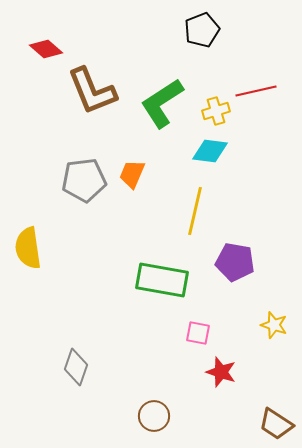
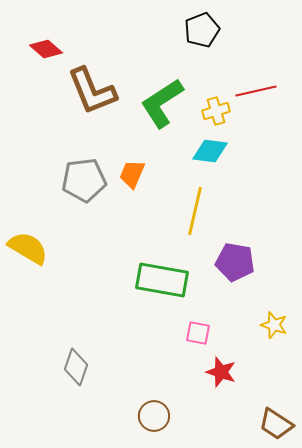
yellow semicircle: rotated 129 degrees clockwise
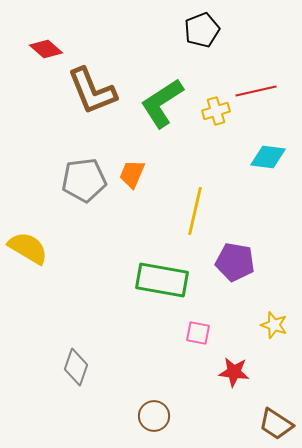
cyan diamond: moved 58 px right, 6 px down
red star: moved 13 px right; rotated 12 degrees counterclockwise
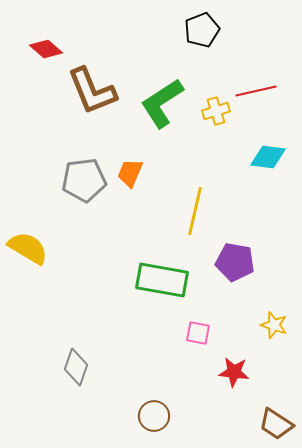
orange trapezoid: moved 2 px left, 1 px up
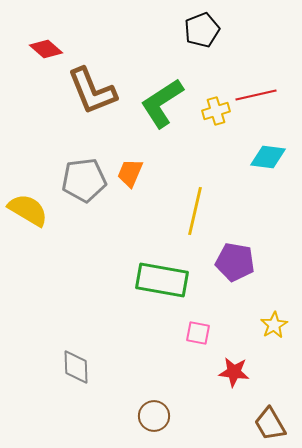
red line: moved 4 px down
yellow semicircle: moved 38 px up
yellow star: rotated 24 degrees clockwise
gray diamond: rotated 21 degrees counterclockwise
brown trapezoid: moved 6 px left; rotated 27 degrees clockwise
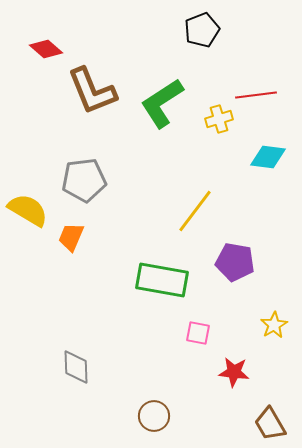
red line: rotated 6 degrees clockwise
yellow cross: moved 3 px right, 8 px down
orange trapezoid: moved 59 px left, 64 px down
yellow line: rotated 24 degrees clockwise
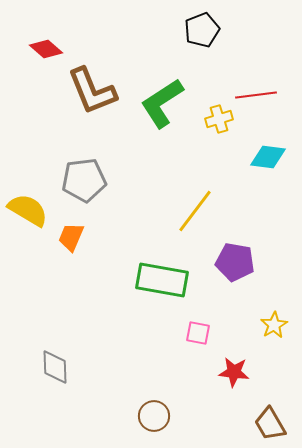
gray diamond: moved 21 px left
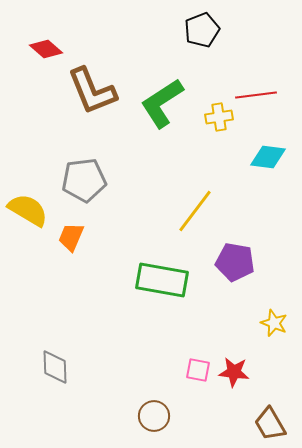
yellow cross: moved 2 px up; rotated 8 degrees clockwise
yellow star: moved 2 px up; rotated 20 degrees counterclockwise
pink square: moved 37 px down
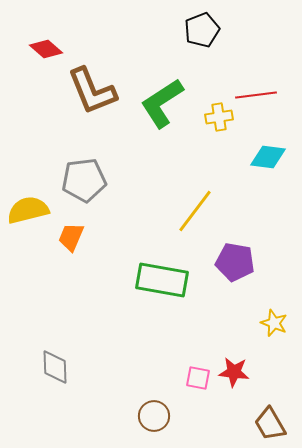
yellow semicircle: rotated 45 degrees counterclockwise
pink square: moved 8 px down
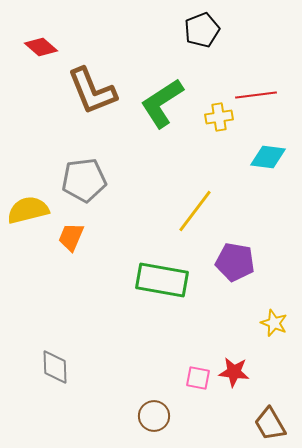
red diamond: moved 5 px left, 2 px up
